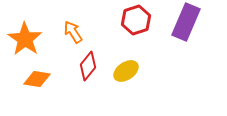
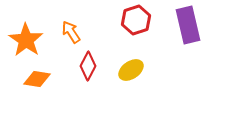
purple rectangle: moved 2 px right, 3 px down; rotated 36 degrees counterclockwise
orange arrow: moved 2 px left
orange star: moved 1 px right, 1 px down
red diamond: rotated 12 degrees counterclockwise
yellow ellipse: moved 5 px right, 1 px up
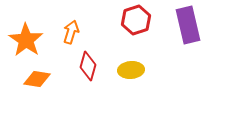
orange arrow: rotated 50 degrees clockwise
red diamond: rotated 12 degrees counterclockwise
yellow ellipse: rotated 30 degrees clockwise
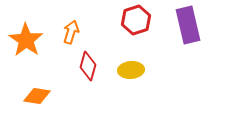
orange diamond: moved 17 px down
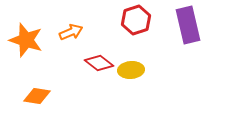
orange arrow: rotated 50 degrees clockwise
orange star: rotated 16 degrees counterclockwise
red diamond: moved 11 px right, 3 px up; rotated 68 degrees counterclockwise
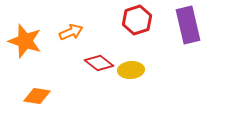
red hexagon: moved 1 px right
orange star: moved 1 px left, 1 px down
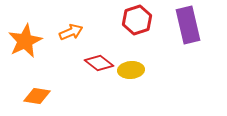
orange star: rotated 28 degrees clockwise
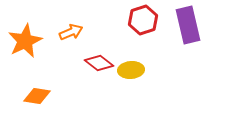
red hexagon: moved 6 px right
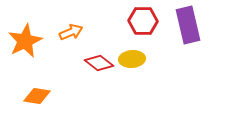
red hexagon: moved 1 px down; rotated 20 degrees clockwise
yellow ellipse: moved 1 px right, 11 px up
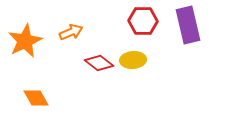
yellow ellipse: moved 1 px right, 1 px down
orange diamond: moved 1 px left, 2 px down; rotated 52 degrees clockwise
